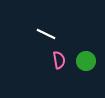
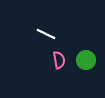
green circle: moved 1 px up
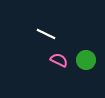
pink semicircle: rotated 54 degrees counterclockwise
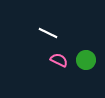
white line: moved 2 px right, 1 px up
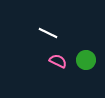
pink semicircle: moved 1 px left, 1 px down
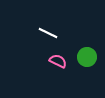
green circle: moved 1 px right, 3 px up
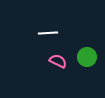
white line: rotated 30 degrees counterclockwise
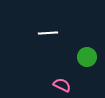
pink semicircle: moved 4 px right, 24 px down
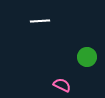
white line: moved 8 px left, 12 px up
